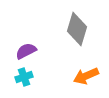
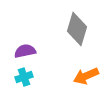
purple semicircle: moved 1 px left; rotated 15 degrees clockwise
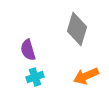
purple semicircle: moved 3 px right, 1 px up; rotated 95 degrees counterclockwise
cyan cross: moved 11 px right
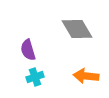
gray diamond: rotated 48 degrees counterclockwise
orange arrow: rotated 30 degrees clockwise
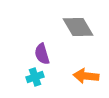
gray diamond: moved 1 px right, 2 px up
purple semicircle: moved 14 px right, 4 px down
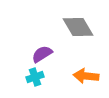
purple semicircle: rotated 75 degrees clockwise
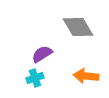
cyan cross: moved 1 px down
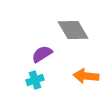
gray diamond: moved 5 px left, 3 px down
cyan cross: moved 2 px down
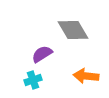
cyan cross: moved 2 px left
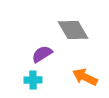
orange arrow: moved 1 px left, 1 px down; rotated 20 degrees clockwise
cyan cross: rotated 18 degrees clockwise
